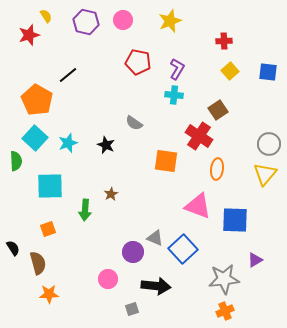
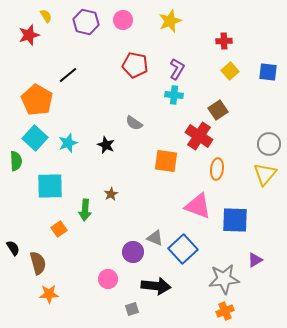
red pentagon at (138, 62): moved 3 px left, 3 px down
orange square at (48, 229): moved 11 px right; rotated 14 degrees counterclockwise
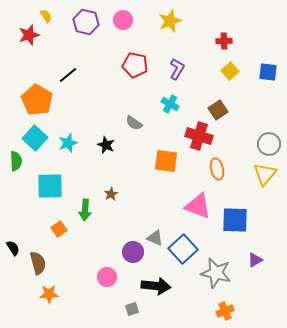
cyan cross at (174, 95): moved 4 px left, 9 px down; rotated 24 degrees clockwise
red cross at (199, 136): rotated 16 degrees counterclockwise
orange ellipse at (217, 169): rotated 20 degrees counterclockwise
pink circle at (108, 279): moved 1 px left, 2 px up
gray star at (224, 279): moved 8 px left, 6 px up; rotated 20 degrees clockwise
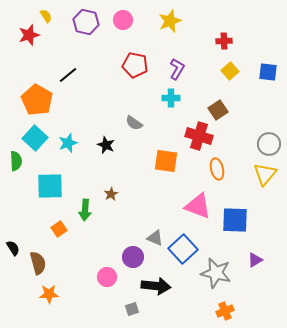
cyan cross at (170, 104): moved 1 px right, 6 px up; rotated 30 degrees counterclockwise
purple circle at (133, 252): moved 5 px down
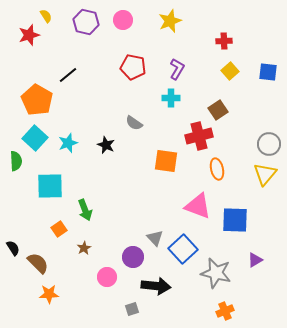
red pentagon at (135, 65): moved 2 px left, 2 px down
red cross at (199, 136): rotated 32 degrees counterclockwise
brown star at (111, 194): moved 27 px left, 54 px down
green arrow at (85, 210): rotated 25 degrees counterclockwise
gray triangle at (155, 238): rotated 24 degrees clockwise
brown semicircle at (38, 263): rotated 30 degrees counterclockwise
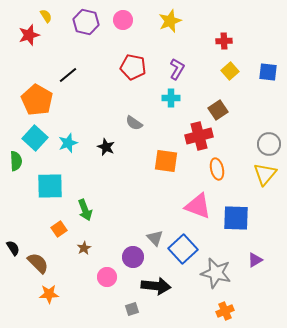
black star at (106, 145): moved 2 px down
blue square at (235, 220): moved 1 px right, 2 px up
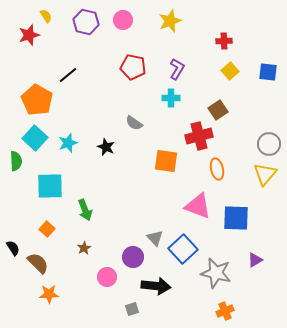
orange square at (59, 229): moved 12 px left; rotated 14 degrees counterclockwise
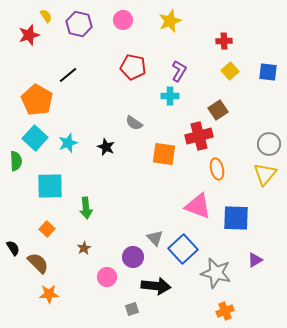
purple hexagon at (86, 22): moved 7 px left, 2 px down
purple L-shape at (177, 69): moved 2 px right, 2 px down
cyan cross at (171, 98): moved 1 px left, 2 px up
orange square at (166, 161): moved 2 px left, 7 px up
green arrow at (85, 210): moved 1 px right, 2 px up; rotated 15 degrees clockwise
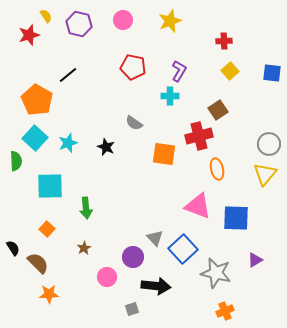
blue square at (268, 72): moved 4 px right, 1 px down
